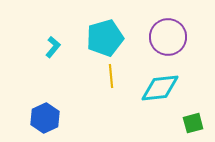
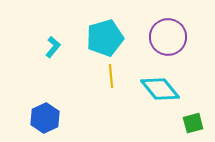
cyan diamond: moved 1 px down; rotated 57 degrees clockwise
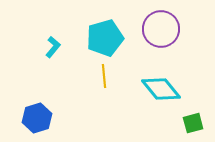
purple circle: moved 7 px left, 8 px up
yellow line: moved 7 px left
cyan diamond: moved 1 px right
blue hexagon: moved 8 px left; rotated 8 degrees clockwise
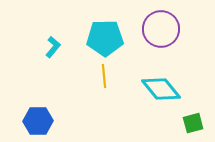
cyan pentagon: rotated 15 degrees clockwise
blue hexagon: moved 1 px right, 3 px down; rotated 16 degrees clockwise
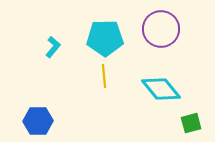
green square: moved 2 px left
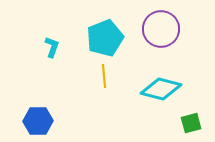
cyan pentagon: rotated 21 degrees counterclockwise
cyan L-shape: moved 1 px left; rotated 20 degrees counterclockwise
cyan diamond: rotated 36 degrees counterclockwise
